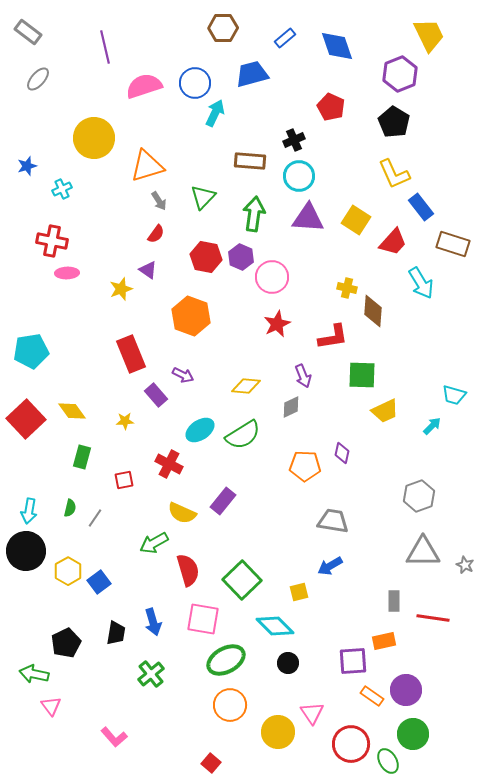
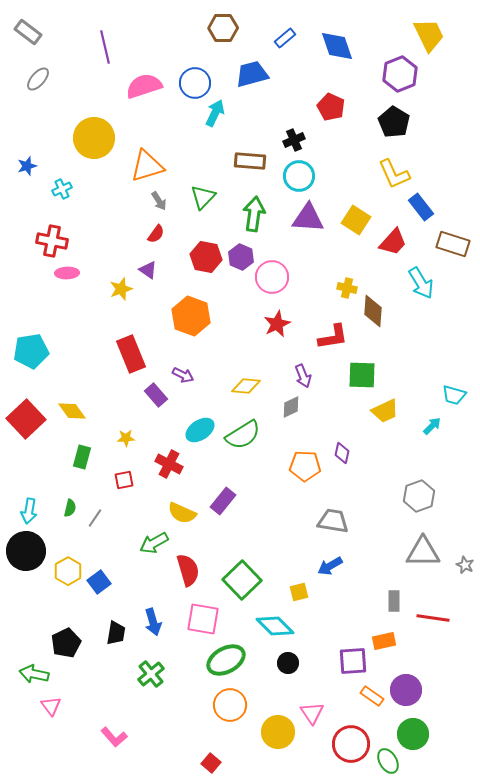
yellow star at (125, 421): moved 1 px right, 17 px down
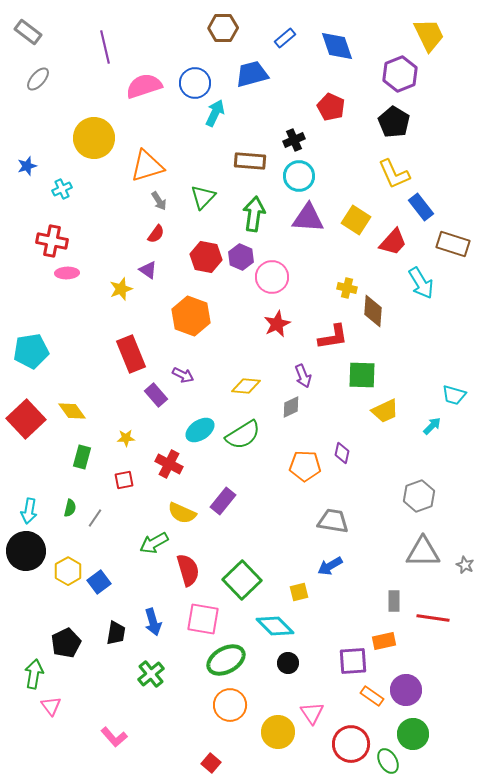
green arrow at (34, 674): rotated 88 degrees clockwise
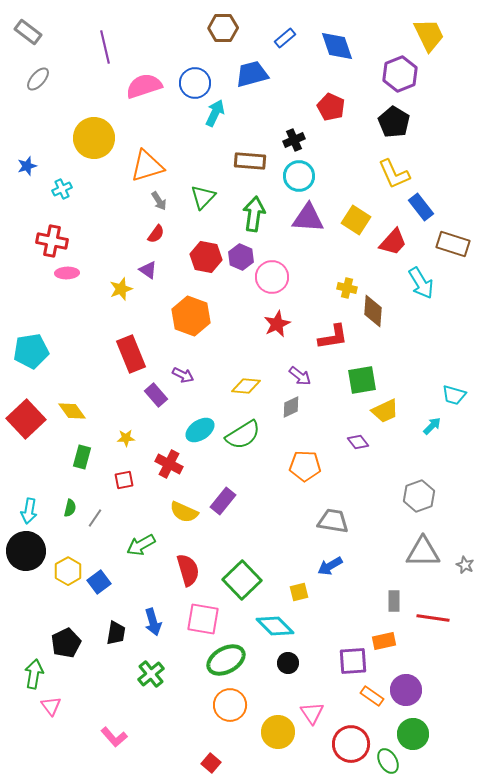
green square at (362, 375): moved 5 px down; rotated 12 degrees counterclockwise
purple arrow at (303, 376): moved 3 px left; rotated 30 degrees counterclockwise
purple diamond at (342, 453): moved 16 px right, 11 px up; rotated 50 degrees counterclockwise
yellow semicircle at (182, 513): moved 2 px right, 1 px up
green arrow at (154, 543): moved 13 px left, 2 px down
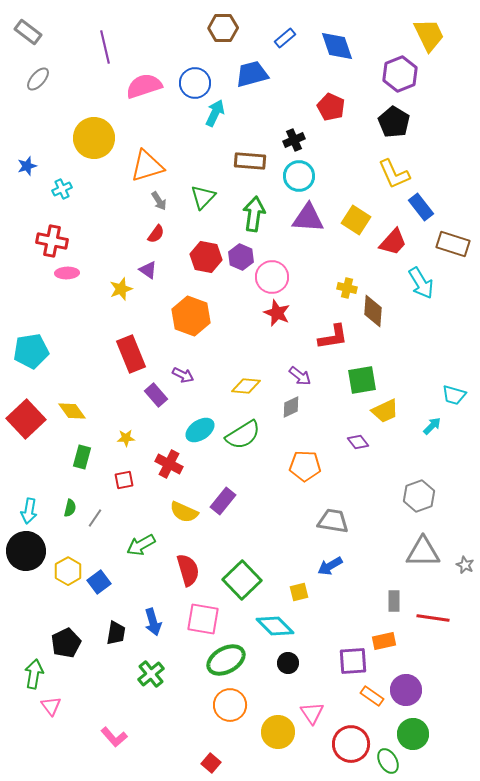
red star at (277, 324): moved 11 px up; rotated 24 degrees counterclockwise
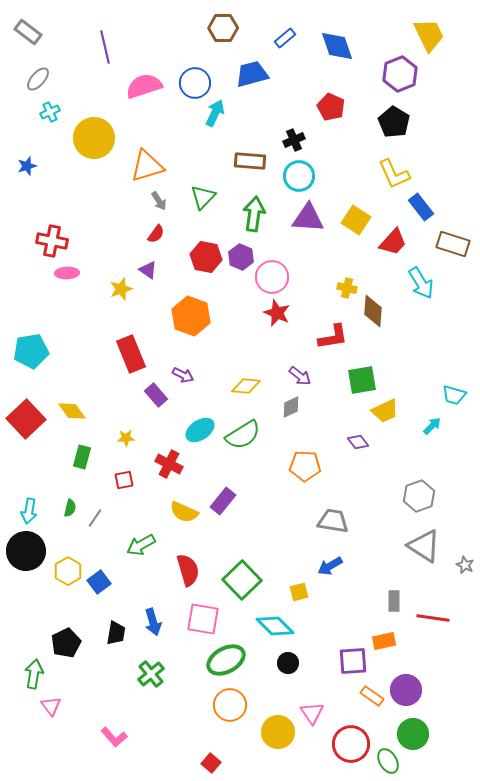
cyan cross at (62, 189): moved 12 px left, 77 px up
gray triangle at (423, 552): moved 1 px right, 6 px up; rotated 33 degrees clockwise
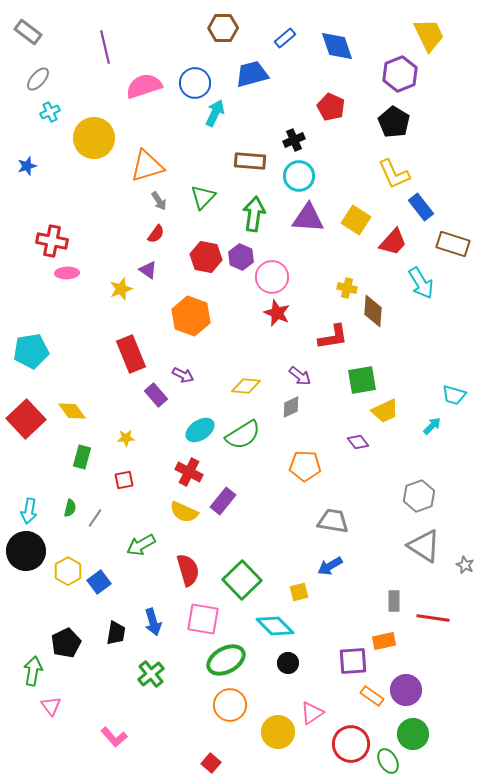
red cross at (169, 464): moved 20 px right, 8 px down
green arrow at (34, 674): moved 1 px left, 3 px up
pink triangle at (312, 713): rotated 30 degrees clockwise
